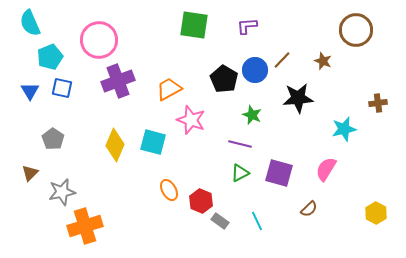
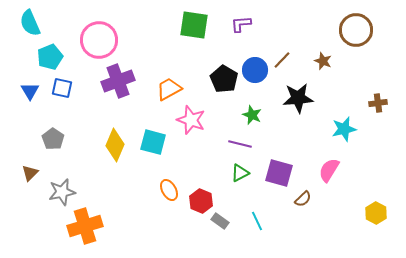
purple L-shape: moved 6 px left, 2 px up
pink semicircle: moved 3 px right, 1 px down
brown semicircle: moved 6 px left, 10 px up
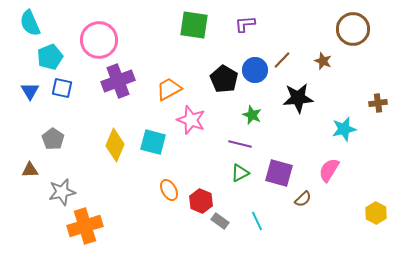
purple L-shape: moved 4 px right
brown circle: moved 3 px left, 1 px up
brown triangle: moved 3 px up; rotated 42 degrees clockwise
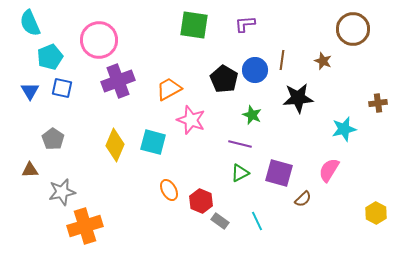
brown line: rotated 36 degrees counterclockwise
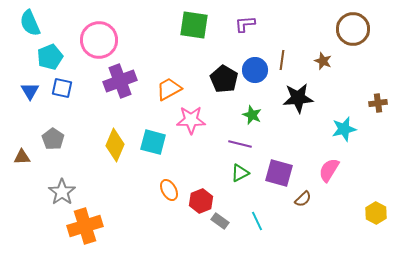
purple cross: moved 2 px right
pink star: rotated 20 degrees counterclockwise
brown triangle: moved 8 px left, 13 px up
gray star: rotated 24 degrees counterclockwise
red hexagon: rotated 15 degrees clockwise
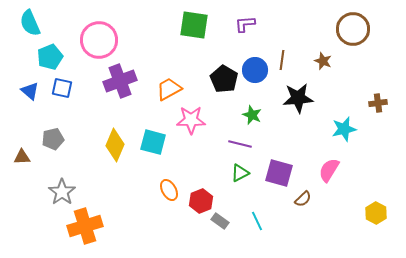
blue triangle: rotated 18 degrees counterclockwise
gray pentagon: rotated 25 degrees clockwise
